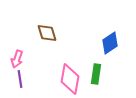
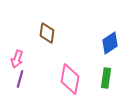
brown diamond: rotated 25 degrees clockwise
green rectangle: moved 10 px right, 4 px down
purple line: rotated 24 degrees clockwise
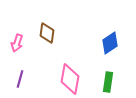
pink arrow: moved 16 px up
green rectangle: moved 2 px right, 4 px down
